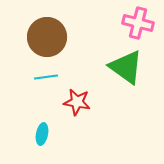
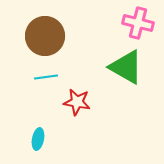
brown circle: moved 2 px left, 1 px up
green triangle: rotated 6 degrees counterclockwise
cyan ellipse: moved 4 px left, 5 px down
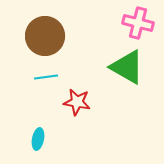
green triangle: moved 1 px right
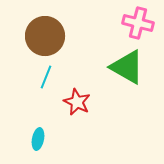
cyan line: rotated 60 degrees counterclockwise
red star: rotated 16 degrees clockwise
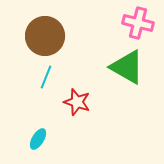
red star: rotated 8 degrees counterclockwise
cyan ellipse: rotated 20 degrees clockwise
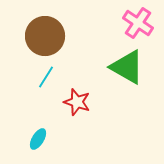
pink cross: rotated 20 degrees clockwise
cyan line: rotated 10 degrees clockwise
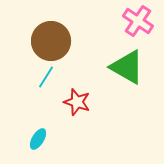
pink cross: moved 2 px up
brown circle: moved 6 px right, 5 px down
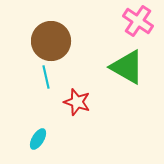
cyan line: rotated 45 degrees counterclockwise
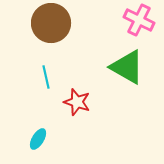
pink cross: moved 1 px right, 1 px up; rotated 8 degrees counterclockwise
brown circle: moved 18 px up
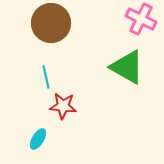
pink cross: moved 2 px right, 1 px up
red star: moved 14 px left, 4 px down; rotated 12 degrees counterclockwise
